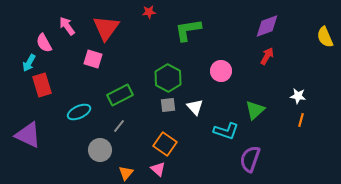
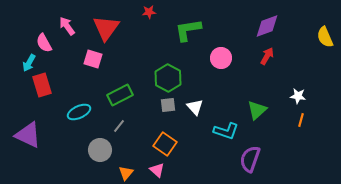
pink circle: moved 13 px up
green triangle: moved 2 px right
pink triangle: moved 1 px left, 1 px down
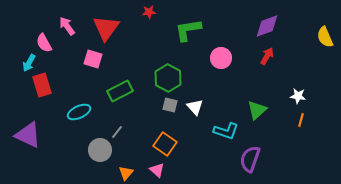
green rectangle: moved 4 px up
gray square: moved 2 px right; rotated 21 degrees clockwise
gray line: moved 2 px left, 6 px down
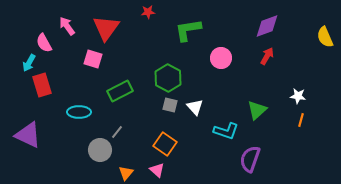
red star: moved 1 px left
cyan ellipse: rotated 25 degrees clockwise
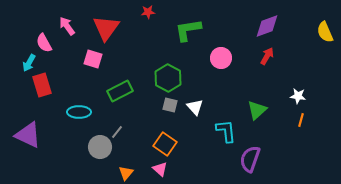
yellow semicircle: moved 5 px up
cyan L-shape: rotated 115 degrees counterclockwise
gray circle: moved 3 px up
pink triangle: moved 3 px right, 1 px up
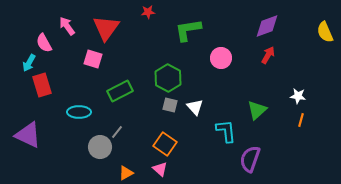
red arrow: moved 1 px right, 1 px up
orange triangle: rotated 21 degrees clockwise
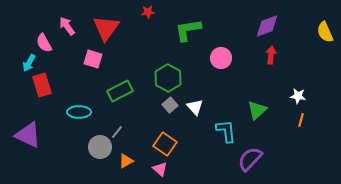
red arrow: moved 3 px right; rotated 24 degrees counterclockwise
gray square: rotated 35 degrees clockwise
purple semicircle: rotated 24 degrees clockwise
orange triangle: moved 12 px up
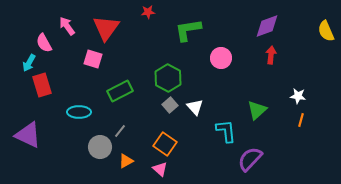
yellow semicircle: moved 1 px right, 1 px up
gray line: moved 3 px right, 1 px up
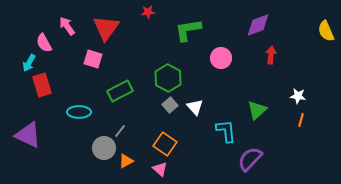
purple diamond: moved 9 px left, 1 px up
gray circle: moved 4 px right, 1 px down
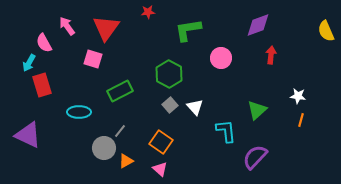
green hexagon: moved 1 px right, 4 px up
orange square: moved 4 px left, 2 px up
purple semicircle: moved 5 px right, 2 px up
